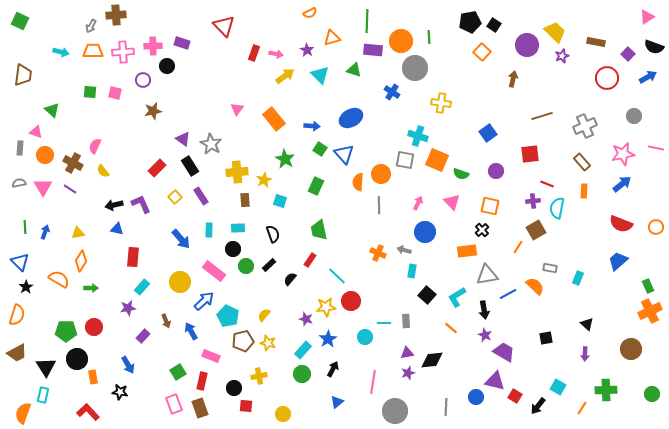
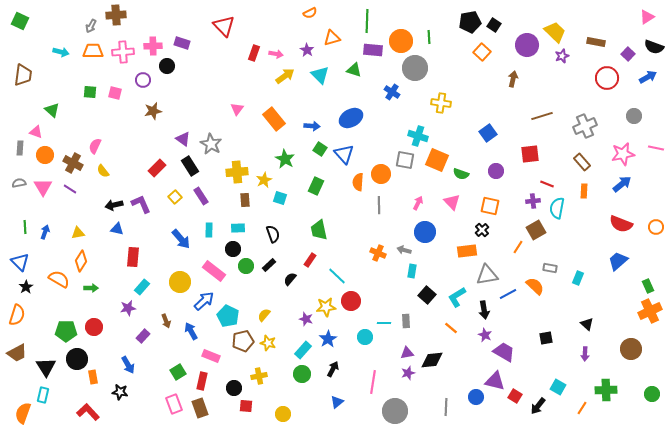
cyan square at (280, 201): moved 3 px up
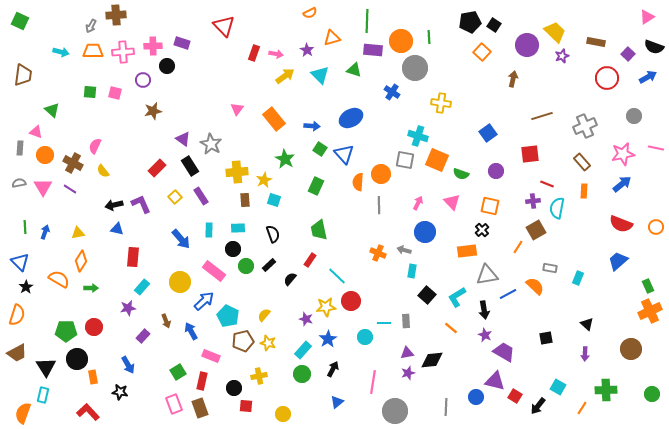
cyan square at (280, 198): moved 6 px left, 2 px down
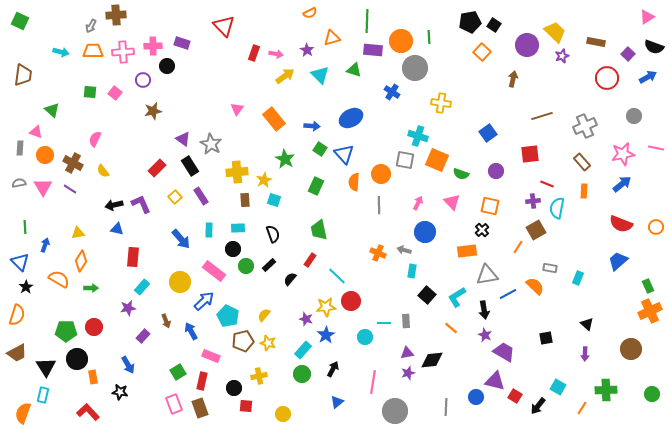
pink square at (115, 93): rotated 24 degrees clockwise
pink semicircle at (95, 146): moved 7 px up
orange semicircle at (358, 182): moved 4 px left
blue arrow at (45, 232): moved 13 px down
blue star at (328, 339): moved 2 px left, 4 px up
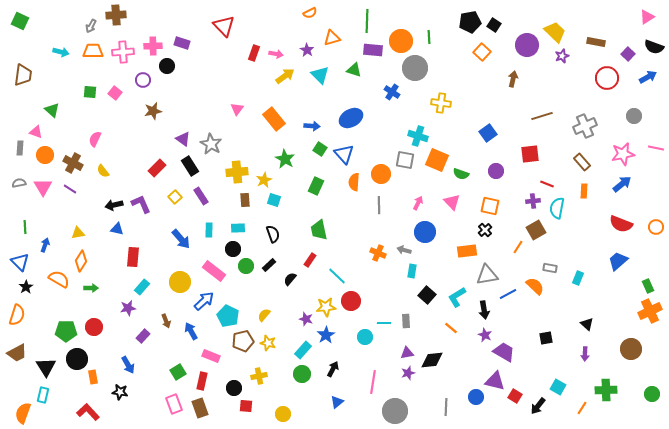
black cross at (482, 230): moved 3 px right
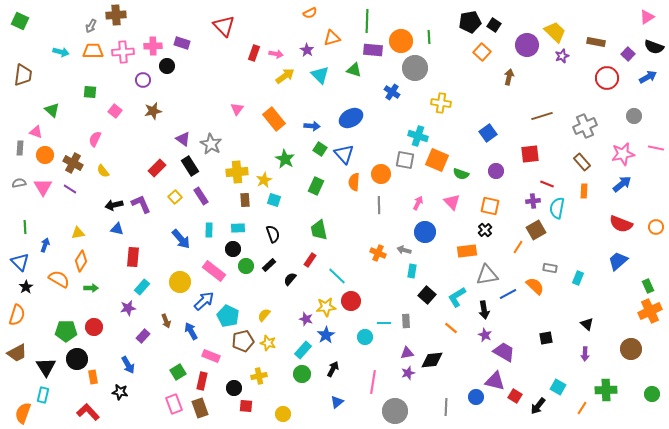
brown arrow at (513, 79): moved 4 px left, 2 px up
pink square at (115, 93): moved 18 px down
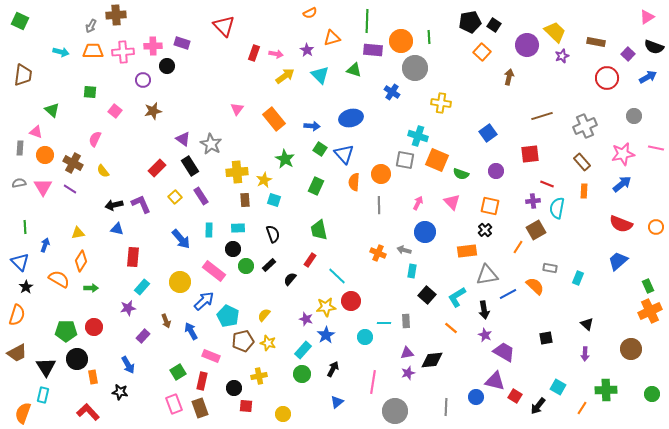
blue ellipse at (351, 118): rotated 15 degrees clockwise
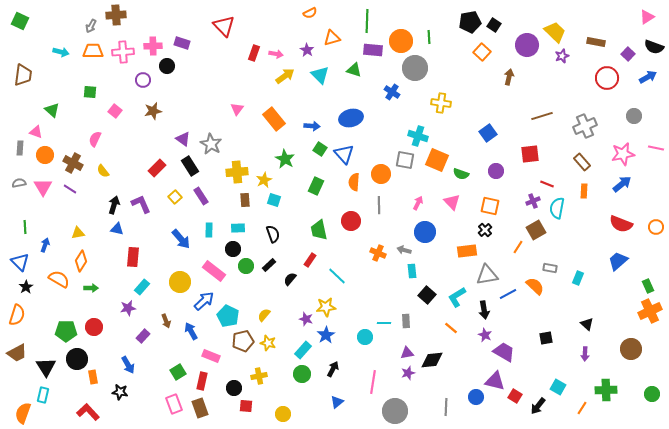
purple cross at (533, 201): rotated 16 degrees counterclockwise
black arrow at (114, 205): rotated 120 degrees clockwise
cyan rectangle at (412, 271): rotated 16 degrees counterclockwise
red circle at (351, 301): moved 80 px up
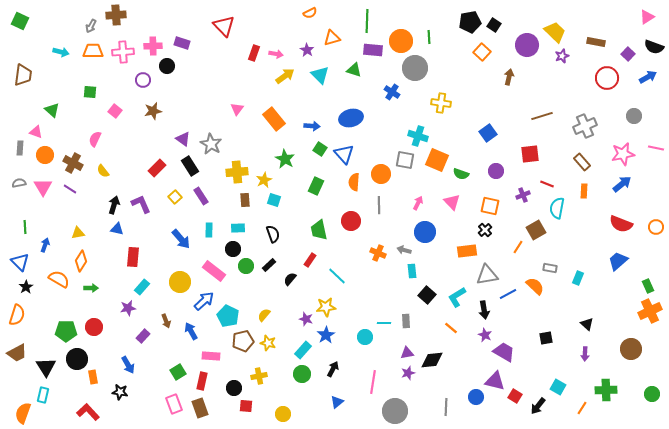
purple cross at (533, 201): moved 10 px left, 6 px up
pink rectangle at (211, 356): rotated 18 degrees counterclockwise
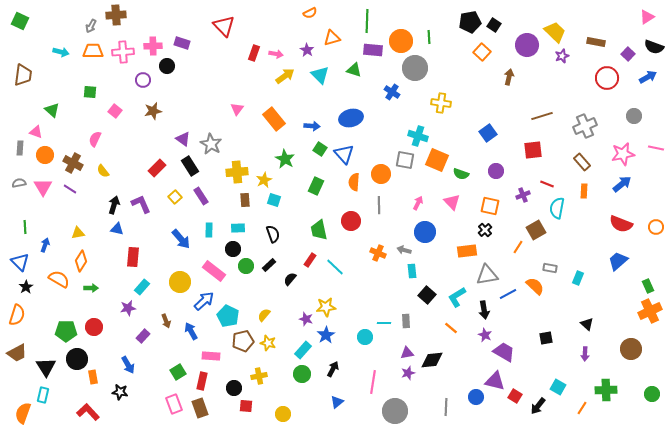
red square at (530, 154): moved 3 px right, 4 px up
cyan line at (337, 276): moved 2 px left, 9 px up
